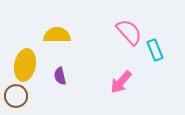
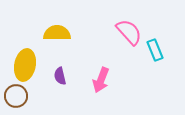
yellow semicircle: moved 2 px up
pink arrow: moved 20 px left, 2 px up; rotated 20 degrees counterclockwise
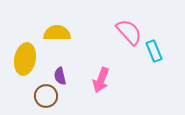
cyan rectangle: moved 1 px left, 1 px down
yellow ellipse: moved 6 px up
brown circle: moved 30 px right
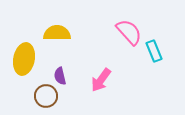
yellow ellipse: moved 1 px left
pink arrow: rotated 15 degrees clockwise
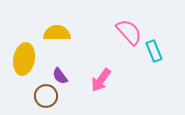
purple semicircle: rotated 24 degrees counterclockwise
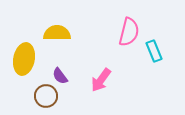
pink semicircle: rotated 56 degrees clockwise
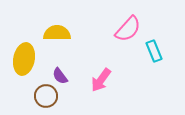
pink semicircle: moved 1 px left, 3 px up; rotated 28 degrees clockwise
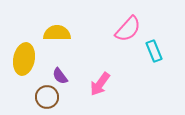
pink arrow: moved 1 px left, 4 px down
brown circle: moved 1 px right, 1 px down
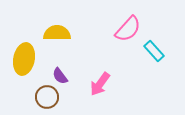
cyan rectangle: rotated 20 degrees counterclockwise
